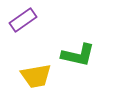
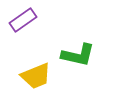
yellow trapezoid: rotated 12 degrees counterclockwise
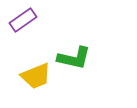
green L-shape: moved 4 px left, 3 px down
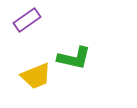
purple rectangle: moved 4 px right
